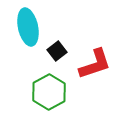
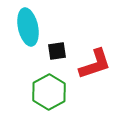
black square: rotated 30 degrees clockwise
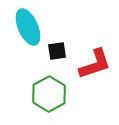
cyan ellipse: rotated 12 degrees counterclockwise
green hexagon: moved 2 px down
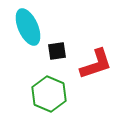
red L-shape: moved 1 px right
green hexagon: rotated 8 degrees counterclockwise
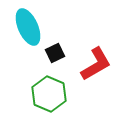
black square: moved 2 px left, 2 px down; rotated 18 degrees counterclockwise
red L-shape: rotated 12 degrees counterclockwise
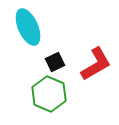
black square: moved 9 px down
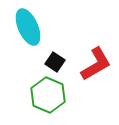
black square: rotated 30 degrees counterclockwise
green hexagon: moved 1 px left, 1 px down
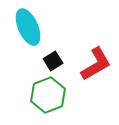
black square: moved 2 px left, 1 px up; rotated 24 degrees clockwise
green hexagon: rotated 16 degrees clockwise
